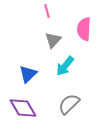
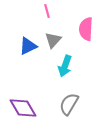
pink semicircle: moved 2 px right
cyan arrow: rotated 20 degrees counterclockwise
blue triangle: moved 28 px up; rotated 18 degrees clockwise
gray semicircle: rotated 15 degrees counterclockwise
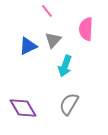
pink line: rotated 24 degrees counterclockwise
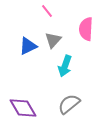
gray semicircle: rotated 20 degrees clockwise
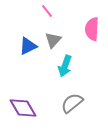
pink semicircle: moved 6 px right
gray semicircle: moved 3 px right, 1 px up
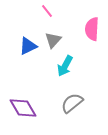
cyan arrow: rotated 10 degrees clockwise
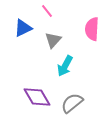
blue triangle: moved 5 px left, 18 px up
purple diamond: moved 14 px right, 11 px up
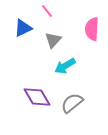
cyan arrow: rotated 30 degrees clockwise
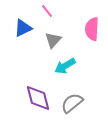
purple diamond: moved 1 px right, 1 px down; rotated 16 degrees clockwise
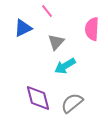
gray triangle: moved 3 px right, 2 px down
